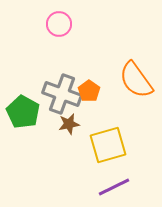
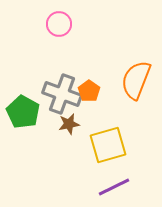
orange semicircle: rotated 57 degrees clockwise
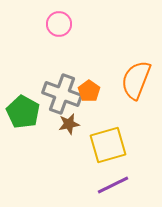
purple line: moved 1 px left, 2 px up
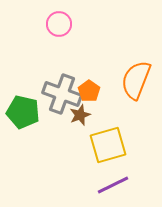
green pentagon: rotated 16 degrees counterclockwise
brown star: moved 11 px right, 9 px up; rotated 10 degrees counterclockwise
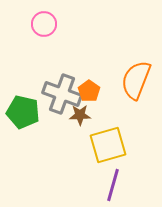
pink circle: moved 15 px left
brown star: rotated 20 degrees clockwise
purple line: rotated 48 degrees counterclockwise
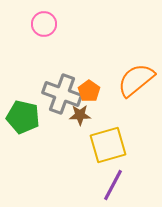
orange semicircle: rotated 30 degrees clockwise
green pentagon: moved 5 px down
purple line: rotated 12 degrees clockwise
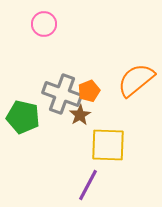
orange pentagon: rotated 15 degrees clockwise
brown star: rotated 30 degrees counterclockwise
yellow square: rotated 18 degrees clockwise
purple line: moved 25 px left
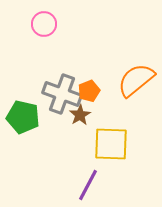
yellow square: moved 3 px right, 1 px up
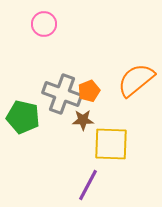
brown star: moved 3 px right, 5 px down; rotated 30 degrees clockwise
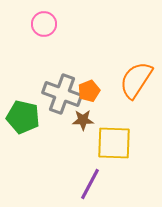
orange semicircle: rotated 18 degrees counterclockwise
yellow square: moved 3 px right, 1 px up
purple line: moved 2 px right, 1 px up
